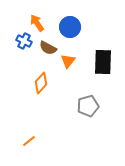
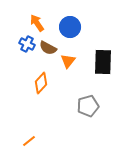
blue cross: moved 3 px right, 3 px down
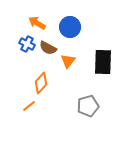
orange arrow: rotated 24 degrees counterclockwise
orange line: moved 35 px up
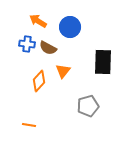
orange arrow: moved 1 px right, 2 px up
blue cross: rotated 21 degrees counterclockwise
orange triangle: moved 5 px left, 10 px down
orange diamond: moved 2 px left, 2 px up
orange line: moved 19 px down; rotated 48 degrees clockwise
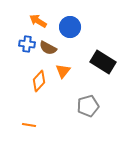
black rectangle: rotated 60 degrees counterclockwise
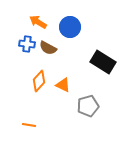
orange arrow: moved 1 px down
orange triangle: moved 14 px down; rotated 42 degrees counterclockwise
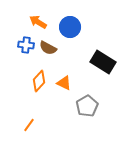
blue cross: moved 1 px left, 1 px down
orange triangle: moved 1 px right, 2 px up
gray pentagon: moved 1 px left; rotated 15 degrees counterclockwise
orange line: rotated 64 degrees counterclockwise
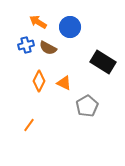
blue cross: rotated 21 degrees counterclockwise
orange diamond: rotated 15 degrees counterclockwise
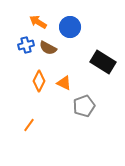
gray pentagon: moved 3 px left; rotated 10 degrees clockwise
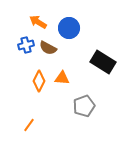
blue circle: moved 1 px left, 1 px down
orange triangle: moved 2 px left, 5 px up; rotated 21 degrees counterclockwise
